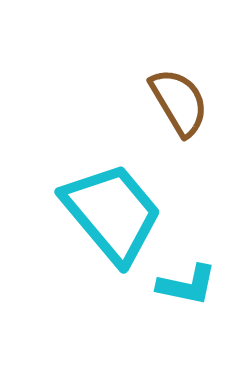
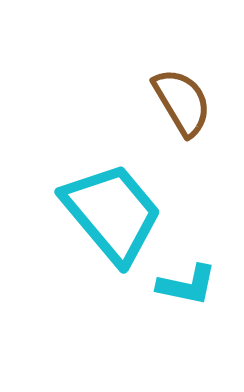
brown semicircle: moved 3 px right
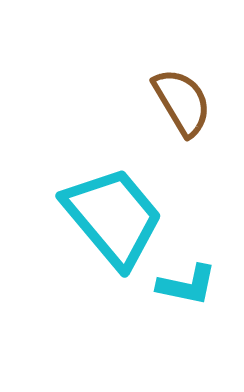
cyan trapezoid: moved 1 px right, 4 px down
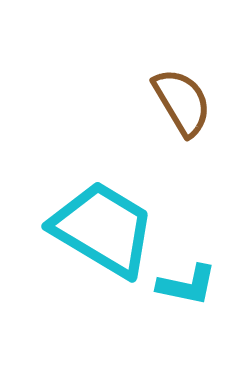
cyan trapezoid: moved 10 px left, 12 px down; rotated 19 degrees counterclockwise
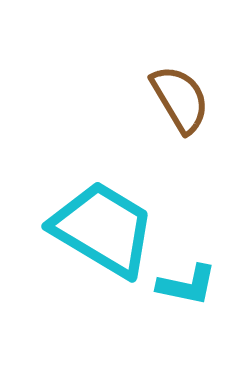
brown semicircle: moved 2 px left, 3 px up
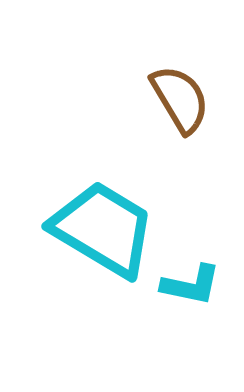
cyan L-shape: moved 4 px right
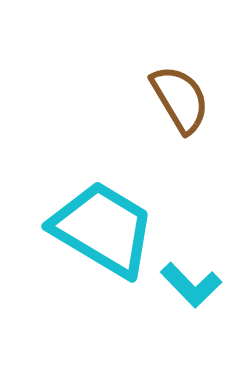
cyan L-shape: rotated 34 degrees clockwise
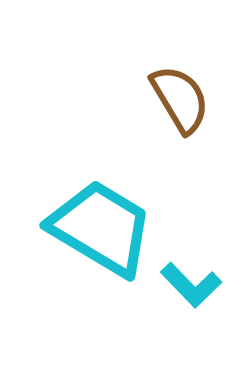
cyan trapezoid: moved 2 px left, 1 px up
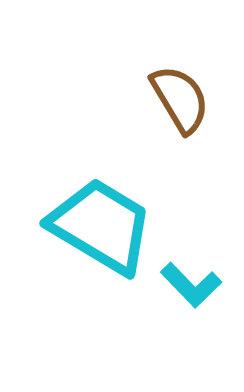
cyan trapezoid: moved 2 px up
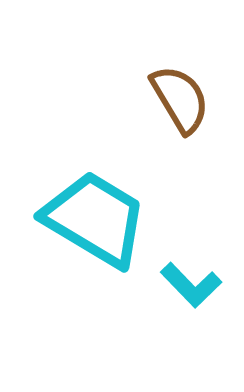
cyan trapezoid: moved 6 px left, 7 px up
